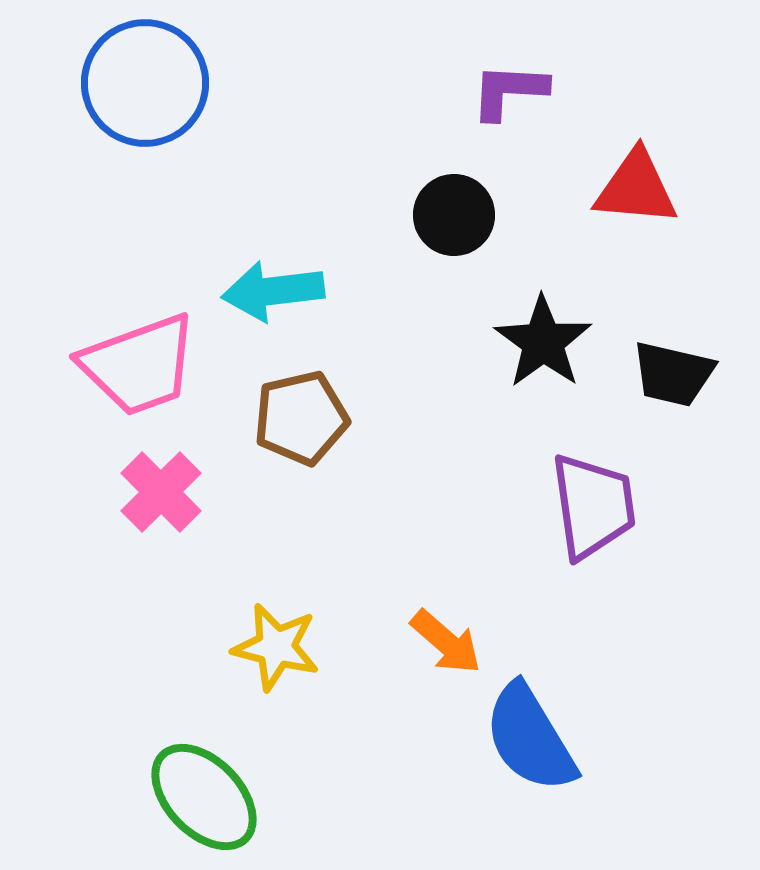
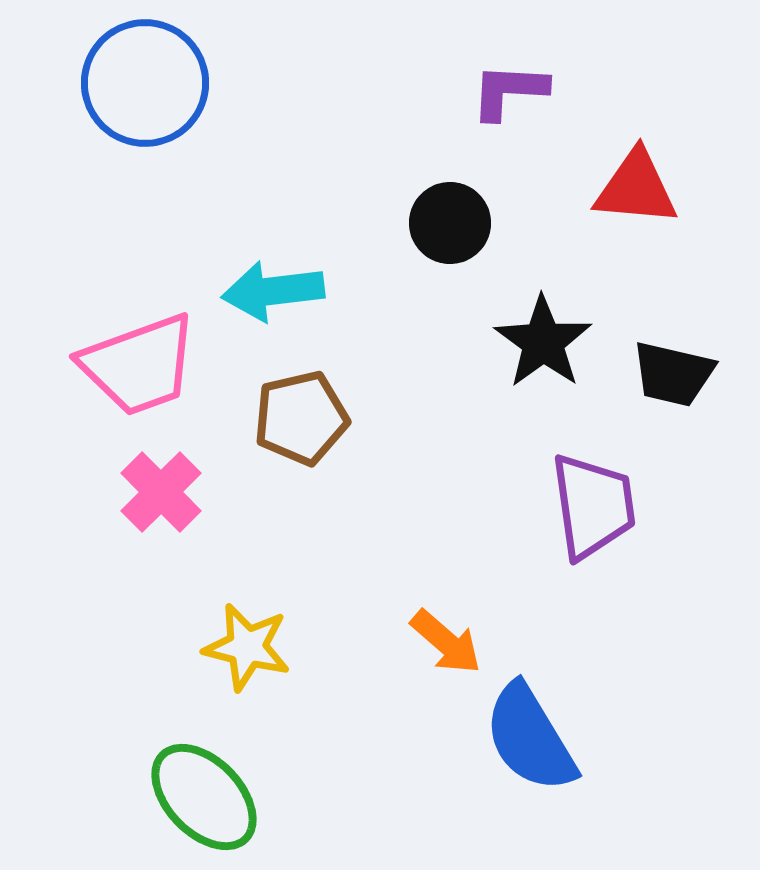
black circle: moved 4 px left, 8 px down
yellow star: moved 29 px left
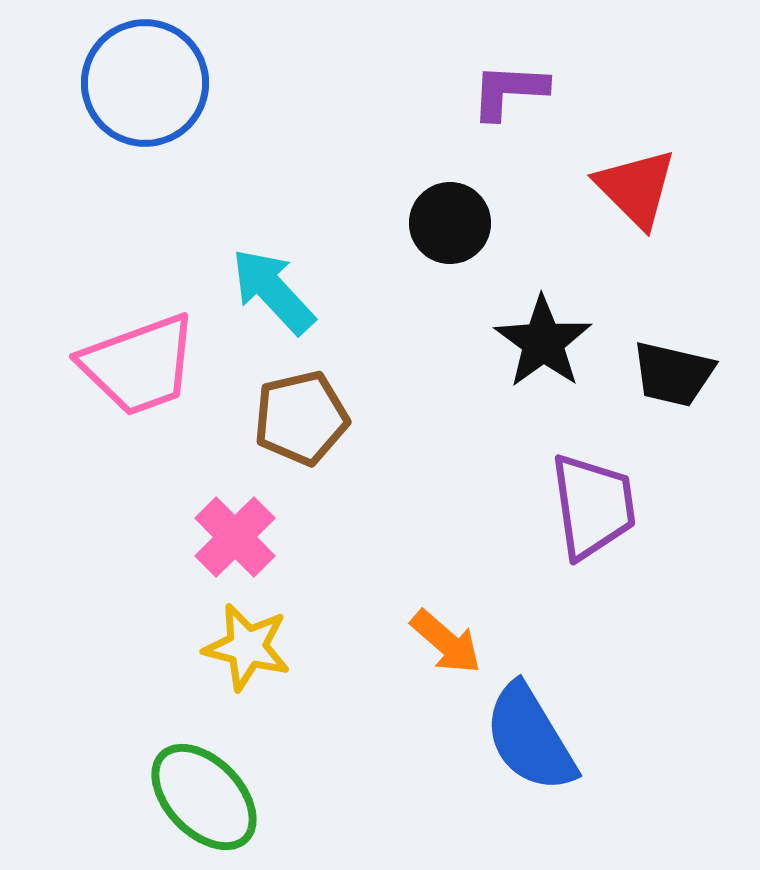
red triangle: rotated 40 degrees clockwise
cyan arrow: rotated 54 degrees clockwise
pink cross: moved 74 px right, 45 px down
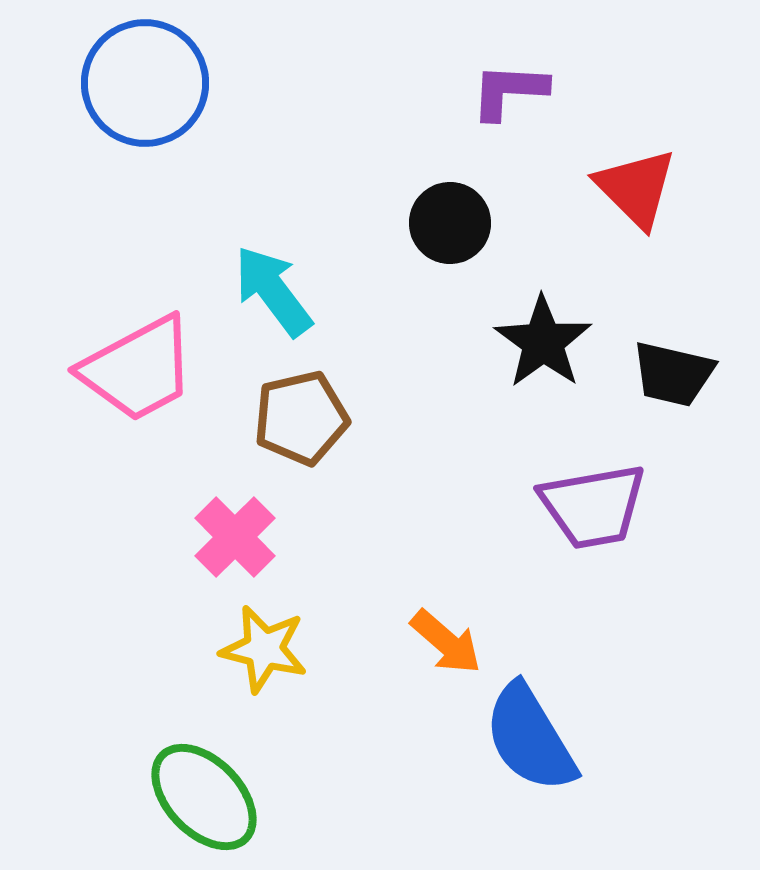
cyan arrow: rotated 6 degrees clockwise
pink trapezoid: moved 1 px left, 4 px down; rotated 8 degrees counterclockwise
purple trapezoid: rotated 88 degrees clockwise
yellow star: moved 17 px right, 2 px down
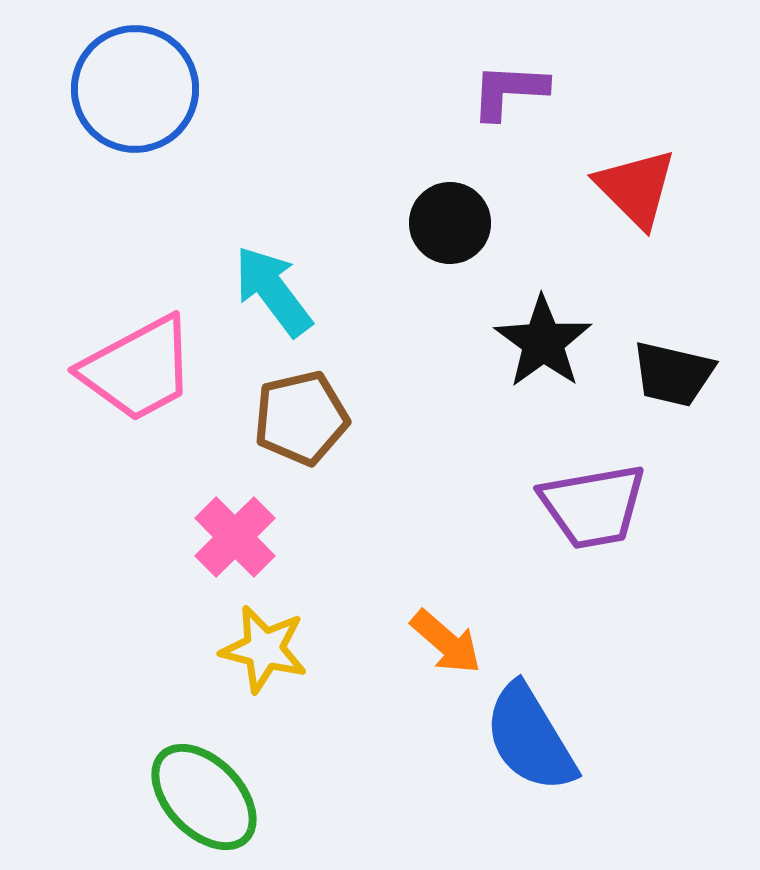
blue circle: moved 10 px left, 6 px down
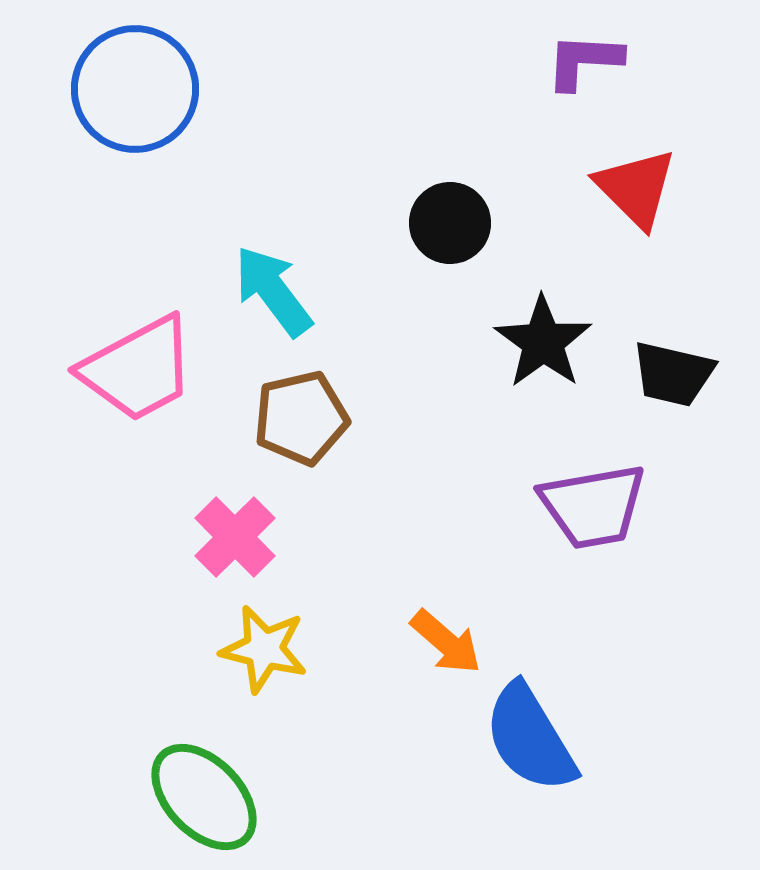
purple L-shape: moved 75 px right, 30 px up
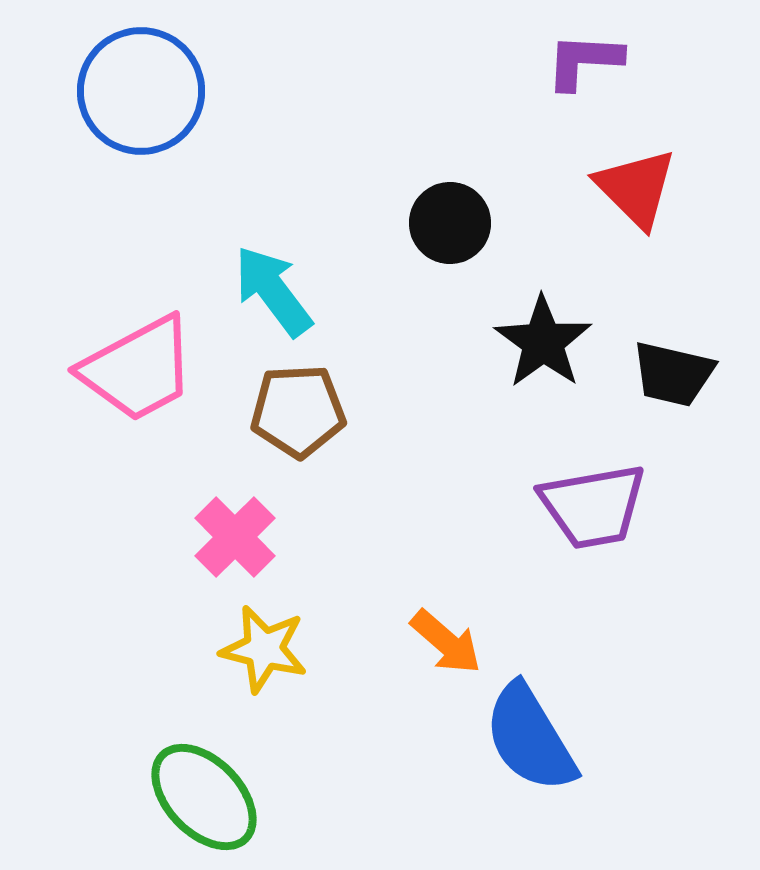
blue circle: moved 6 px right, 2 px down
brown pentagon: moved 3 px left, 7 px up; rotated 10 degrees clockwise
